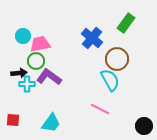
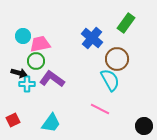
black arrow: rotated 21 degrees clockwise
purple L-shape: moved 3 px right, 2 px down
red square: rotated 32 degrees counterclockwise
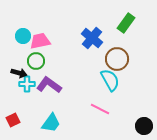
pink trapezoid: moved 3 px up
purple L-shape: moved 3 px left, 6 px down
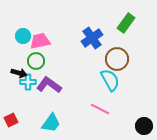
blue cross: rotated 15 degrees clockwise
cyan cross: moved 1 px right, 2 px up
red square: moved 2 px left
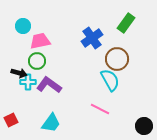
cyan circle: moved 10 px up
green circle: moved 1 px right
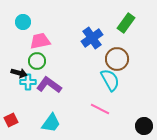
cyan circle: moved 4 px up
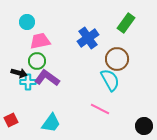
cyan circle: moved 4 px right
blue cross: moved 4 px left
purple L-shape: moved 2 px left, 7 px up
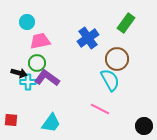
green circle: moved 2 px down
red square: rotated 32 degrees clockwise
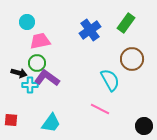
blue cross: moved 2 px right, 8 px up
brown circle: moved 15 px right
cyan cross: moved 2 px right, 3 px down
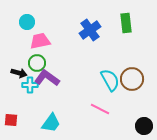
green rectangle: rotated 42 degrees counterclockwise
brown circle: moved 20 px down
